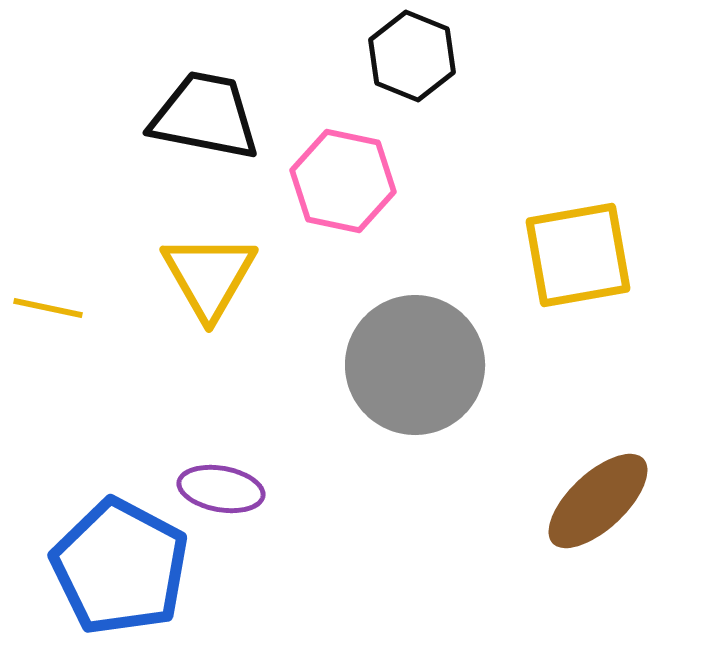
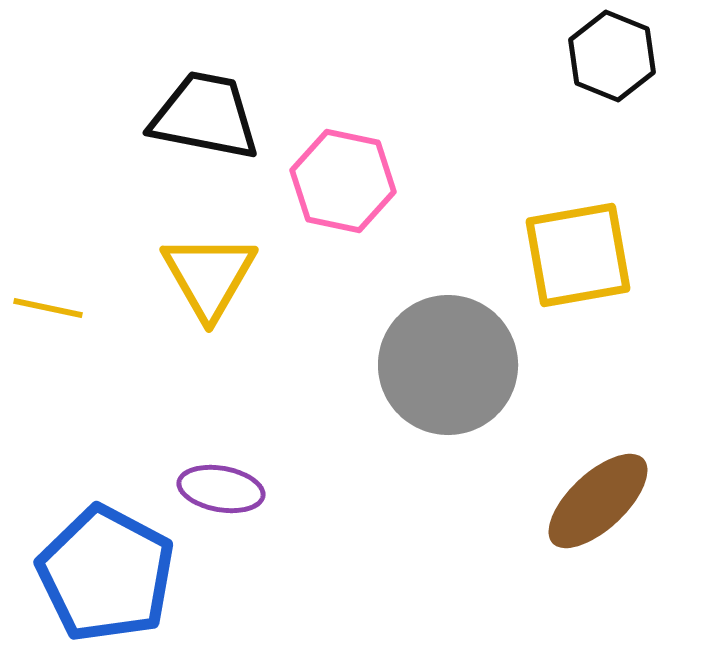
black hexagon: moved 200 px right
gray circle: moved 33 px right
blue pentagon: moved 14 px left, 7 px down
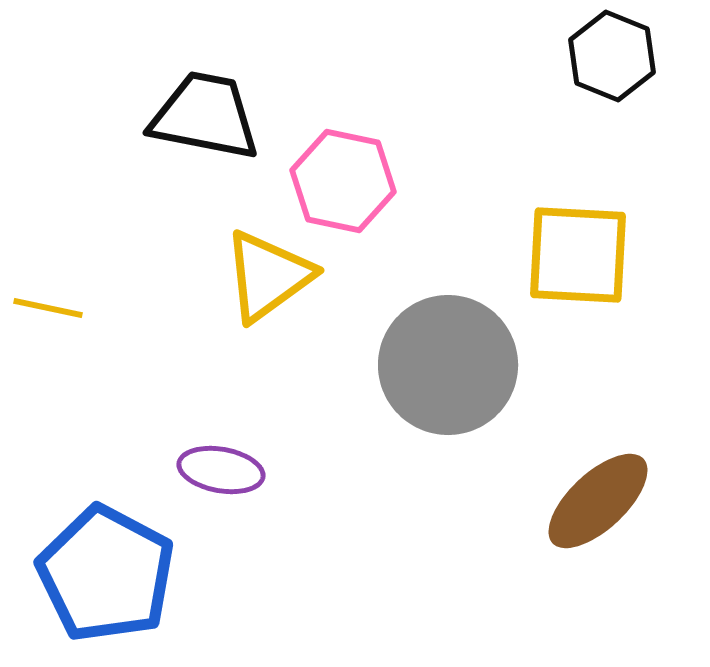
yellow square: rotated 13 degrees clockwise
yellow triangle: moved 59 px right; rotated 24 degrees clockwise
purple ellipse: moved 19 px up
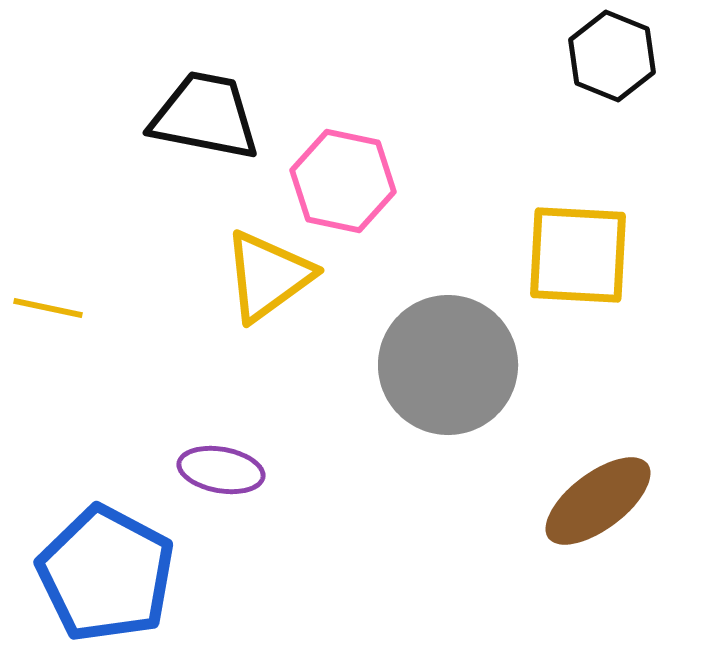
brown ellipse: rotated 6 degrees clockwise
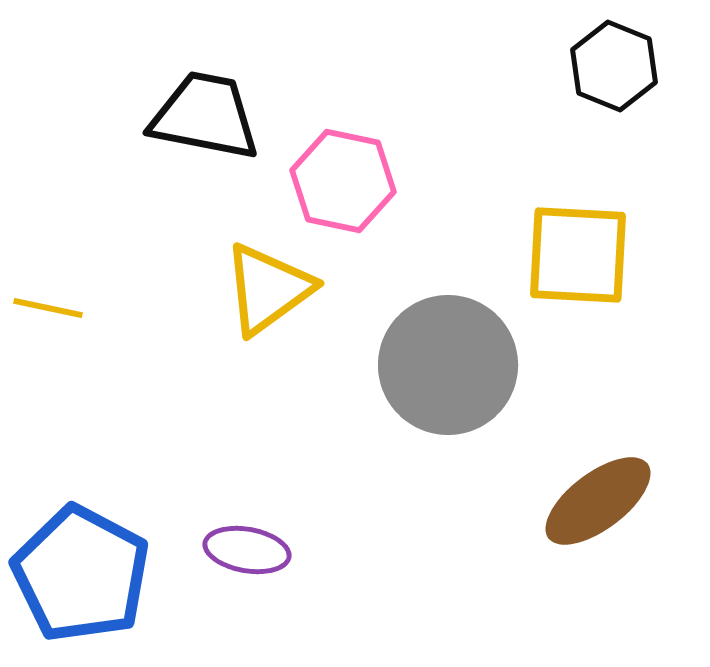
black hexagon: moved 2 px right, 10 px down
yellow triangle: moved 13 px down
purple ellipse: moved 26 px right, 80 px down
blue pentagon: moved 25 px left
